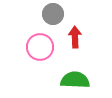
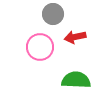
red arrow: rotated 100 degrees counterclockwise
green semicircle: moved 1 px right
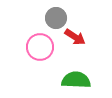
gray circle: moved 3 px right, 4 px down
red arrow: rotated 135 degrees counterclockwise
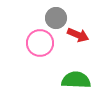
red arrow: moved 3 px right, 2 px up; rotated 10 degrees counterclockwise
pink circle: moved 4 px up
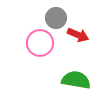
green semicircle: rotated 8 degrees clockwise
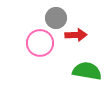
red arrow: moved 2 px left; rotated 25 degrees counterclockwise
green semicircle: moved 11 px right, 9 px up
